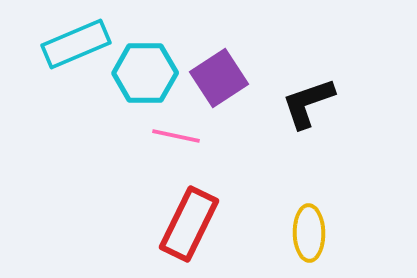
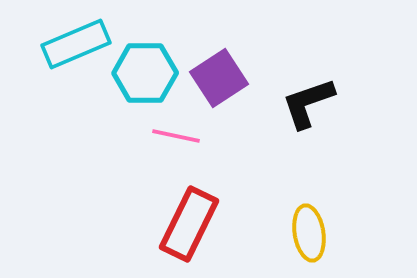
yellow ellipse: rotated 8 degrees counterclockwise
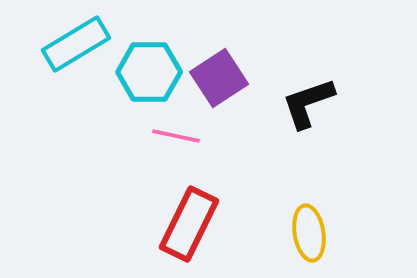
cyan rectangle: rotated 8 degrees counterclockwise
cyan hexagon: moved 4 px right, 1 px up
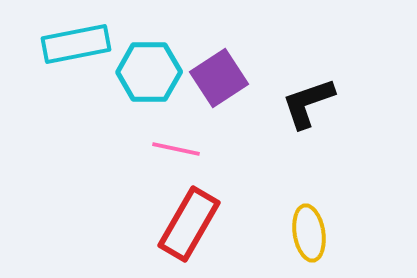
cyan rectangle: rotated 20 degrees clockwise
pink line: moved 13 px down
red rectangle: rotated 4 degrees clockwise
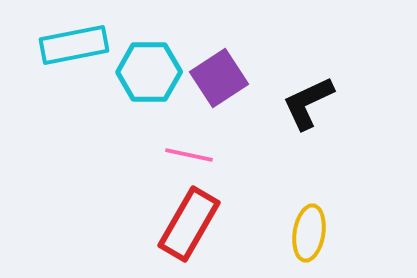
cyan rectangle: moved 2 px left, 1 px down
black L-shape: rotated 6 degrees counterclockwise
pink line: moved 13 px right, 6 px down
yellow ellipse: rotated 18 degrees clockwise
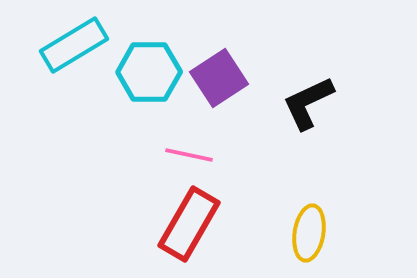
cyan rectangle: rotated 20 degrees counterclockwise
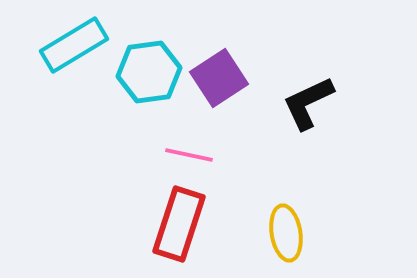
cyan hexagon: rotated 8 degrees counterclockwise
red rectangle: moved 10 px left; rotated 12 degrees counterclockwise
yellow ellipse: moved 23 px left; rotated 18 degrees counterclockwise
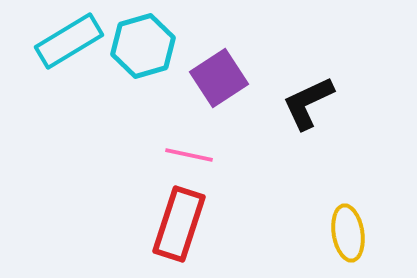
cyan rectangle: moved 5 px left, 4 px up
cyan hexagon: moved 6 px left, 26 px up; rotated 8 degrees counterclockwise
yellow ellipse: moved 62 px right
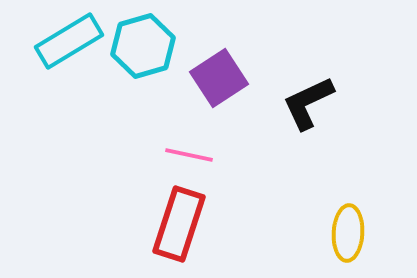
yellow ellipse: rotated 12 degrees clockwise
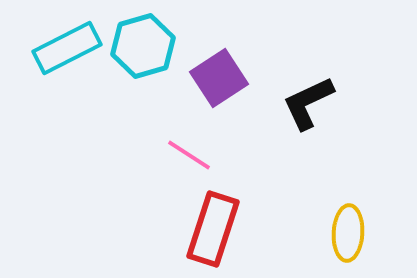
cyan rectangle: moved 2 px left, 7 px down; rotated 4 degrees clockwise
pink line: rotated 21 degrees clockwise
red rectangle: moved 34 px right, 5 px down
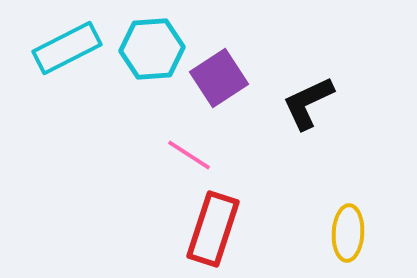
cyan hexagon: moved 9 px right, 3 px down; rotated 12 degrees clockwise
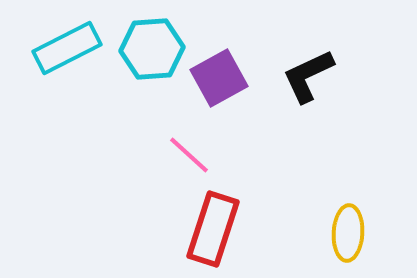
purple square: rotated 4 degrees clockwise
black L-shape: moved 27 px up
pink line: rotated 9 degrees clockwise
